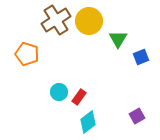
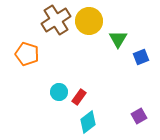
purple square: moved 2 px right
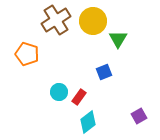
yellow circle: moved 4 px right
blue square: moved 37 px left, 15 px down
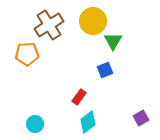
brown cross: moved 7 px left, 5 px down
green triangle: moved 5 px left, 2 px down
orange pentagon: rotated 20 degrees counterclockwise
blue square: moved 1 px right, 2 px up
cyan circle: moved 24 px left, 32 px down
purple square: moved 2 px right, 2 px down
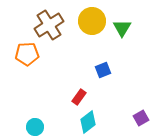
yellow circle: moved 1 px left
green triangle: moved 9 px right, 13 px up
blue square: moved 2 px left
cyan circle: moved 3 px down
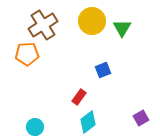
brown cross: moved 6 px left
